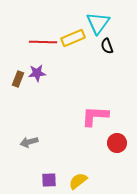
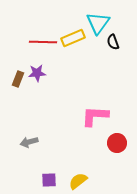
black semicircle: moved 6 px right, 4 px up
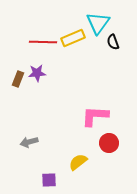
red circle: moved 8 px left
yellow semicircle: moved 19 px up
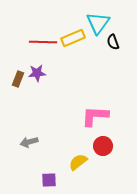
red circle: moved 6 px left, 3 px down
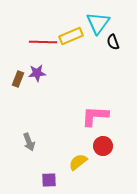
yellow rectangle: moved 2 px left, 2 px up
gray arrow: rotated 96 degrees counterclockwise
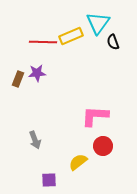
gray arrow: moved 6 px right, 2 px up
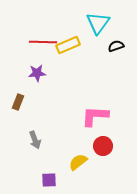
yellow rectangle: moved 3 px left, 9 px down
black semicircle: moved 3 px right, 4 px down; rotated 91 degrees clockwise
brown rectangle: moved 23 px down
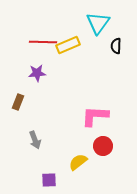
black semicircle: rotated 70 degrees counterclockwise
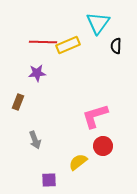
pink L-shape: rotated 20 degrees counterclockwise
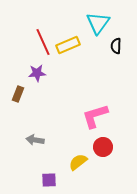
red line: rotated 64 degrees clockwise
brown rectangle: moved 8 px up
gray arrow: rotated 120 degrees clockwise
red circle: moved 1 px down
